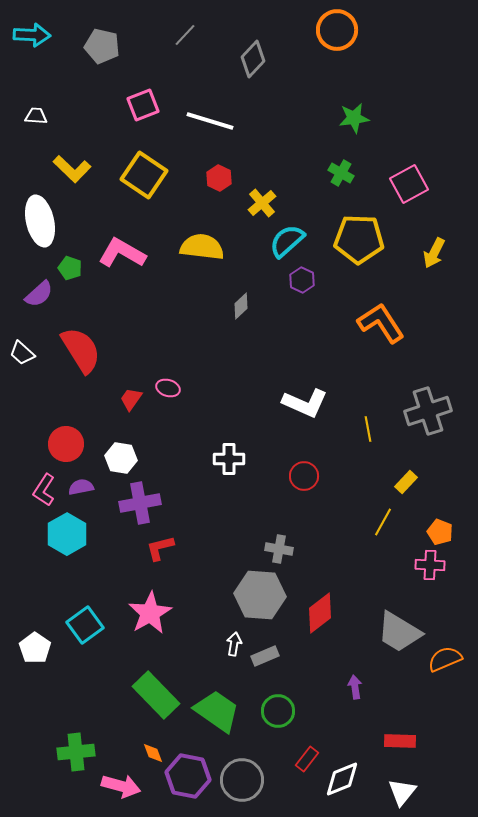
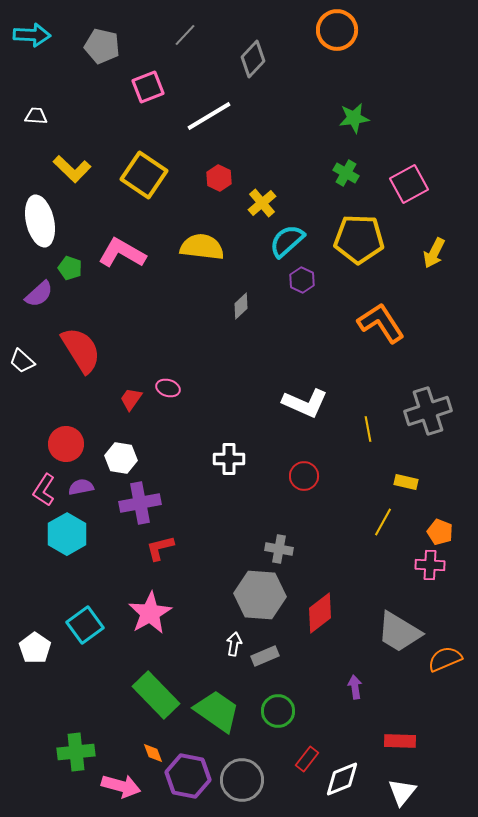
pink square at (143, 105): moved 5 px right, 18 px up
white line at (210, 121): moved 1 px left, 5 px up; rotated 48 degrees counterclockwise
green cross at (341, 173): moved 5 px right
white trapezoid at (22, 353): moved 8 px down
yellow rectangle at (406, 482): rotated 60 degrees clockwise
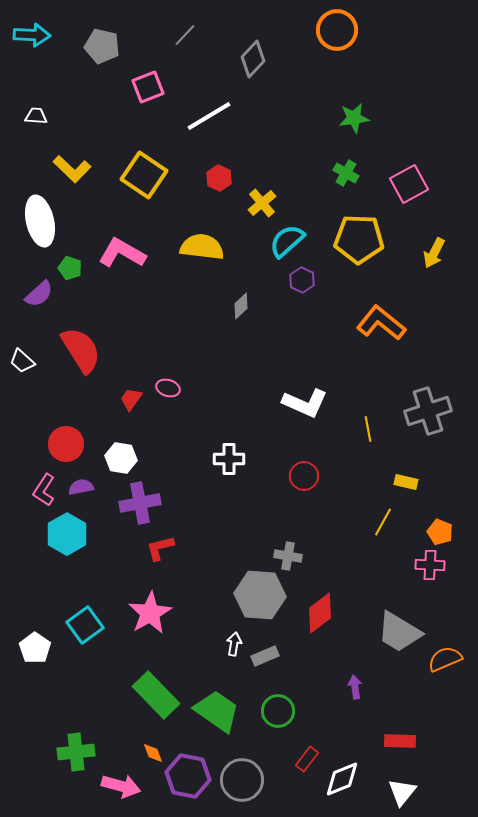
orange L-shape at (381, 323): rotated 18 degrees counterclockwise
gray cross at (279, 549): moved 9 px right, 7 px down
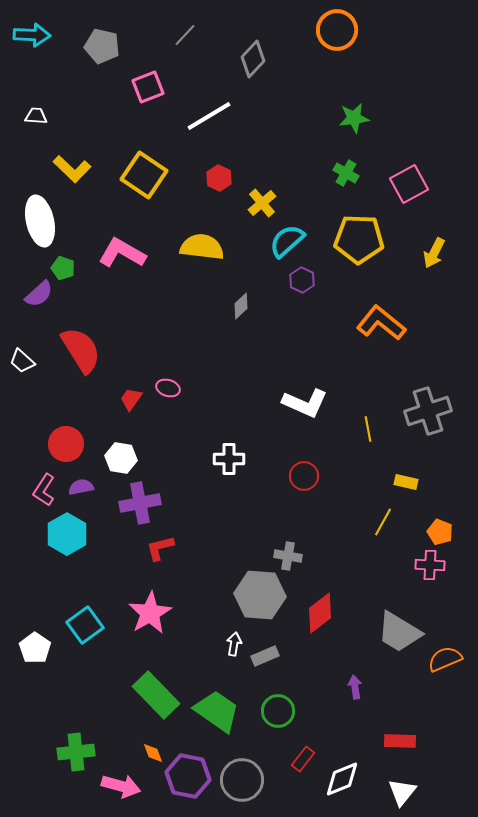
green pentagon at (70, 268): moved 7 px left
red rectangle at (307, 759): moved 4 px left
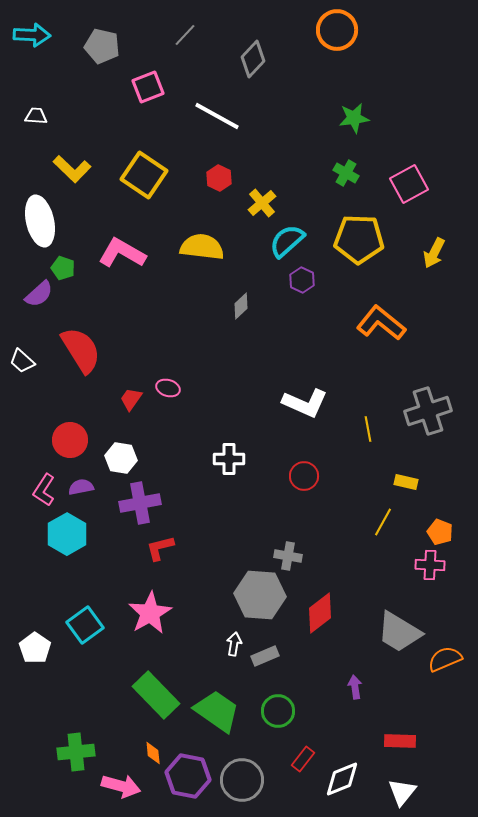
white line at (209, 116): moved 8 px right; rotated 60 degrees clockwise
red circle at (66, 444): moved 4 px right, 4 px up
orange diamond at (153, 753): rotated 15 degrees clockwise
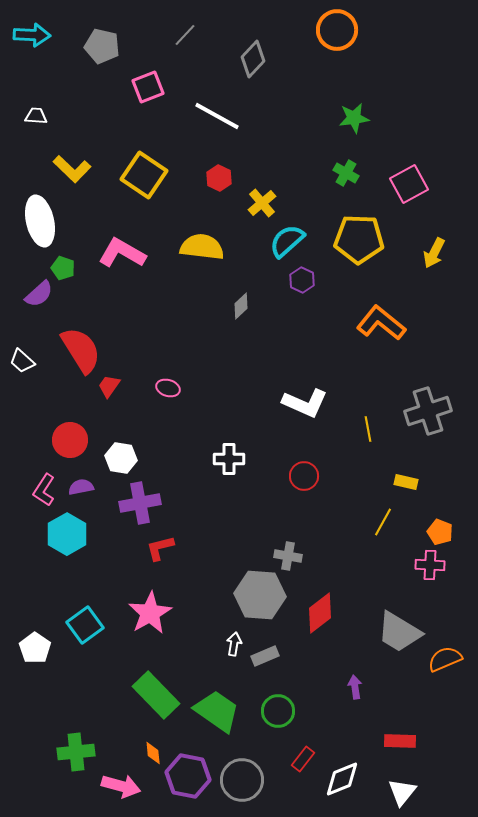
red trapezoid at (131, 399): moved 22 px left, 13 px up
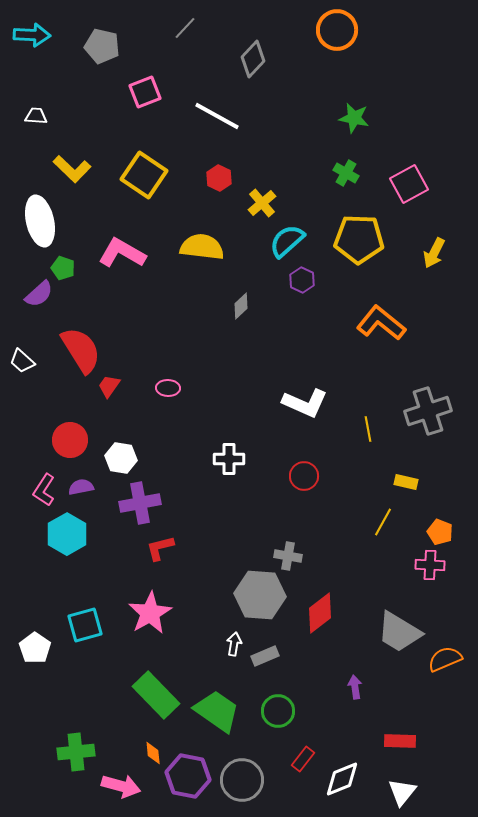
gray line at (185, 35): moved 7 px up
pink square at (148, 87): moved 3 px left, 5 px down
green star at (354, 118): rotated 20 degrees clockwise
pink ellipse at (168, 388): rotated 15 degrees counterclockwise
cyan square at (85, 625): rotated 21 degrees clockwise
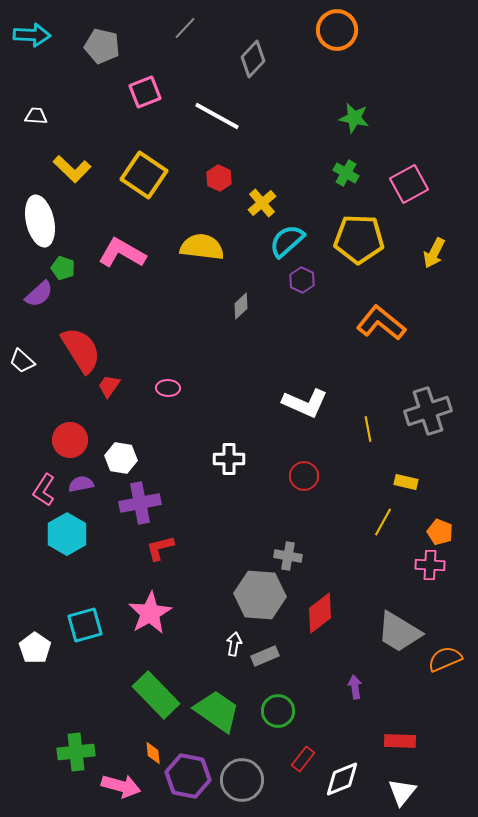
purple semicircle at (81, 487): moved 3 px up
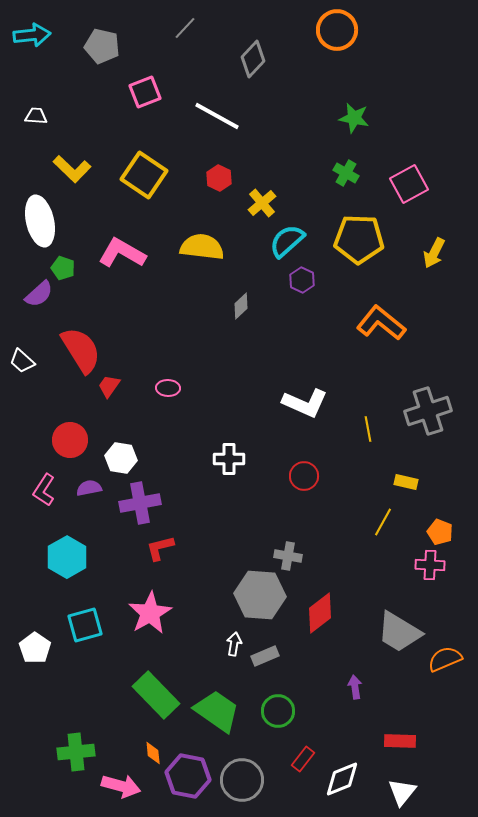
cyan arrow at (32, 35): rotated 9 degrees counterclockwise
purple semicircle at (81, 484): moved 8 px right, 4 px down
cyan hexagon at (67, 534): moved 23 px down
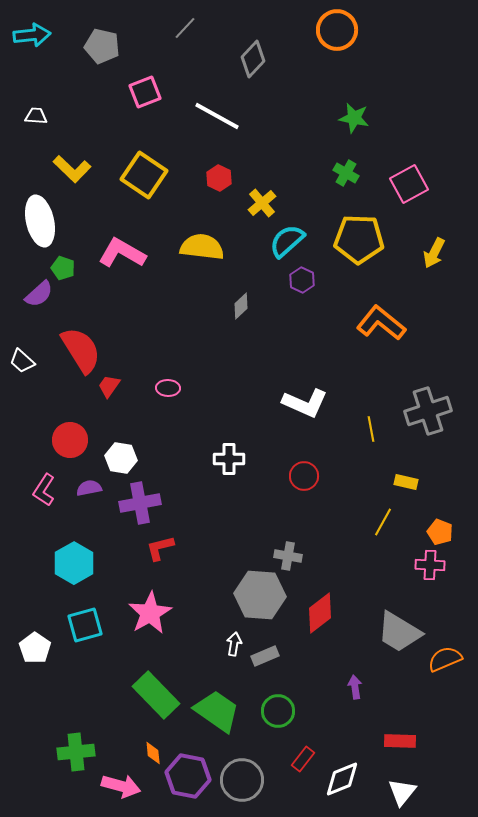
yellow line at (368, 429): moved 3 px right
cyan hexagon at (67, 557): moved 7 px right, 6 px down
